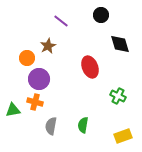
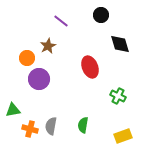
orange cross: moved 5 px left, 27 px down
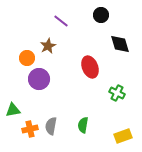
green cross: moved 1 px left, 3 px up
orange cross: rotated 28 degrees counterclockwise
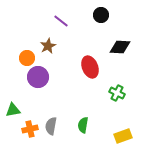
black diamond: moved 3 px down; rotated 70 degrees counterclockwise
purple circle: moved 1 px left, 2 px up
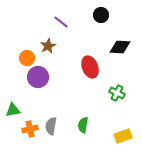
purple line: moved 1 px down
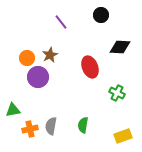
purple line: rotated 14 degrees clockwise
brown star: moved 2 px right, 9 px down
